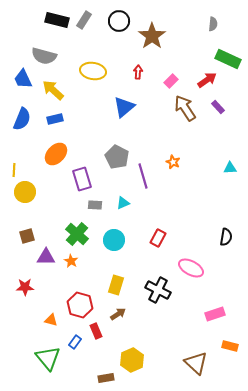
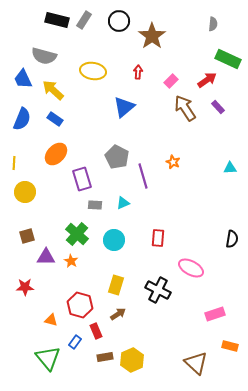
blue rectangle at (55, 119): rotated 49 degrees clockwise
yellow line at (14, 170): moved 7 px up
black semicircle at (226, 237): moved 6 px right, 2 px down
red rectangle at (158, 238): rotated 24 degrees counterclockwise
brown rectangle at (106, 378): moved 1 px left, 21 px up
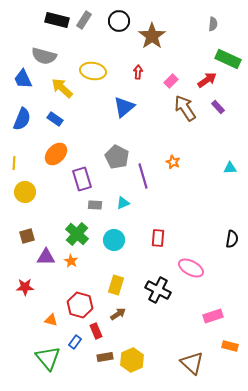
yellow arrow at (53, 90): moved 9 px right, 2 px up
pink rectangle at (215, 314): moved 2 px left, 2 px down
brown triangle at (196, 363): moved 4 px left
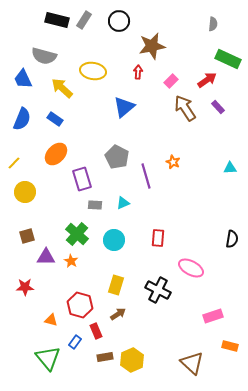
brown star at (152, 36): moved 10 px down; rotated 24 degrees clockwise
yellow line at (14, 163): rotated 40 degrees clockwise
purple line at (143, 176): moved 3 px right
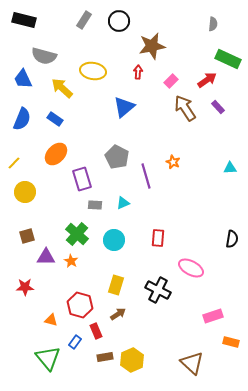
black rectangle at (57, 20): moved 33 px left
orange rectangle at (230, 346): moved 1 px right, 4 px up
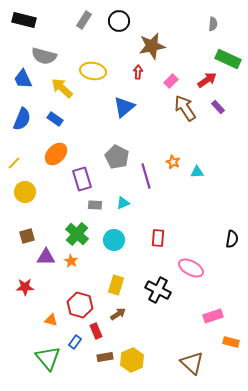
cyan triangle at (230, 168): moved 33 px left, 4 px down
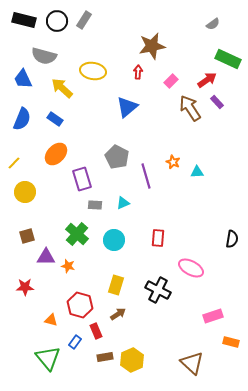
black circle at (119, 21): moved 62 px left
gray semicircle at (213, 24): rotated 48 degrees clockwise
blue triangle at (124, 107): moved 3 px right
purple rectangle at (218, 107): moved 1 px left, 5 px up
brown arrow at (185, 108): moved 5 px right
orange star at (71, 261): moved 3 px left, 5 px down; rotated 16 degrees counterclockwise
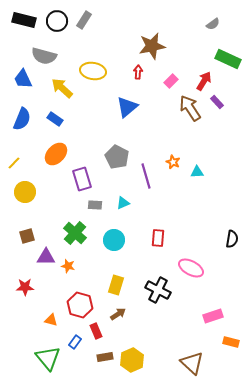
red arrow at (207, 80): moved 3 px left, 1 px down; rotated 24 degrees counterclockwise
green cross at (77, 234): moved 2 px left, 1 px up
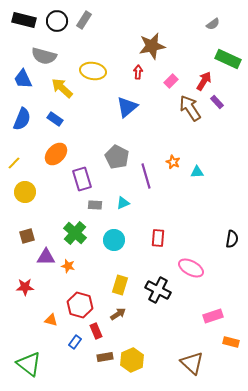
yellow rectangle at (116, 285): moved 4 px right
green triangle at (48, 358): moved 19 px left, 6 px down; rotated 12 degrees counterclockwise
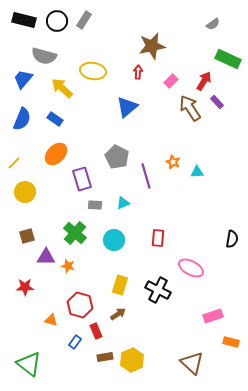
blue trapezoid at (23, 79): rotated 65 degrees clockwise
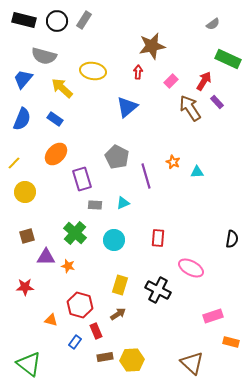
yellow hexagon at (132, 360): rotated 20 degrees clockwise
